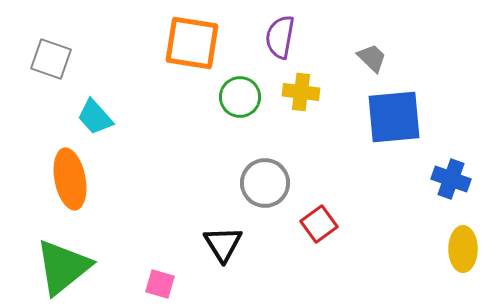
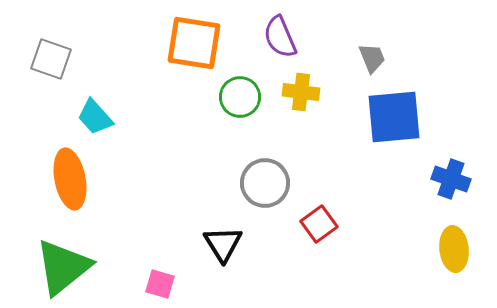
purple semicircle: rotated 33 degrees counterclockwise
orange square: moved 2 px right
gray trapezoid: rotated 24 degrees clockwise
yellow ellipse: moved 9 px left; rotated 6 degrees counterclockwise
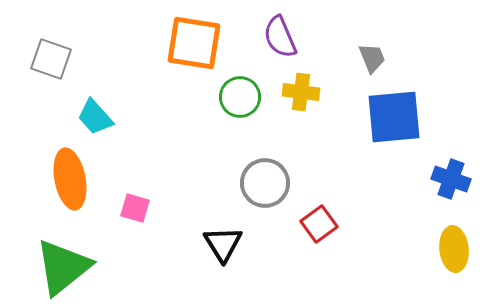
pink square: moved 25 px left, 76 px up
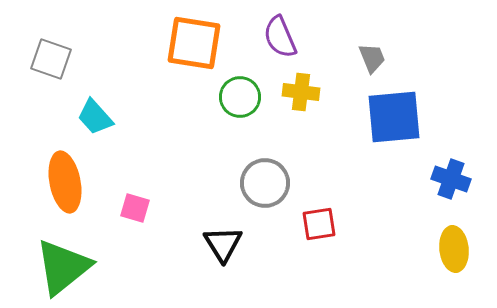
orange ellipse: moved 5 px left, 3 px down
red square: rotated 27 degrees clockwise
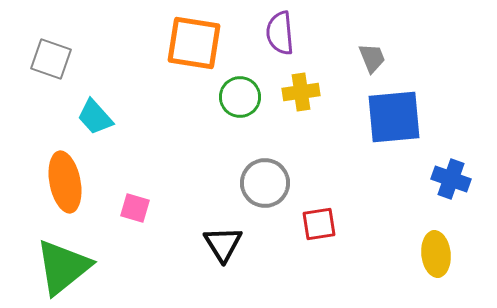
purple semicircle: moved 4 px up; rotated 18 degrees clockwise
yellow cross: rotated 15 degrees counterclockwise
yellow ellipse: moved 18 px left, 5 px down
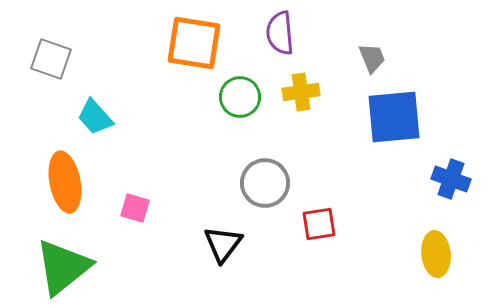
black triangle: rotated 9 degrees clockwise
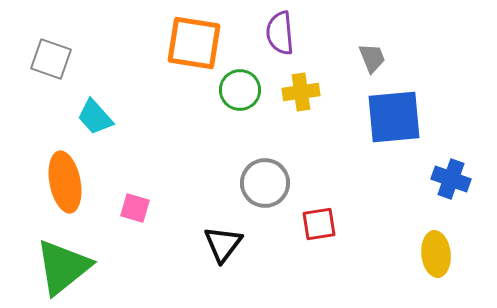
green circle: moved 7 px up
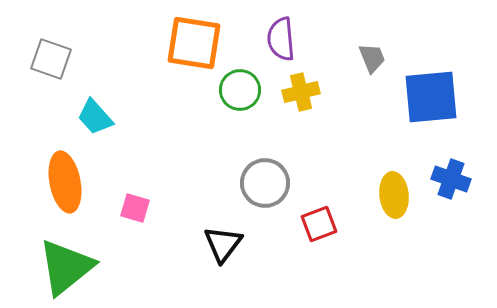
purple semicircle: moved 1 px right, 6 px down
yellow cross: rotated 6 degrees counterclockwise
blue square: moved 37 px right, 20 px up
red square: rotated 12 degrees counterclockwise
yellow ellipse: moved 42 px left, 59 px up
green triangle: moved 3 px right
